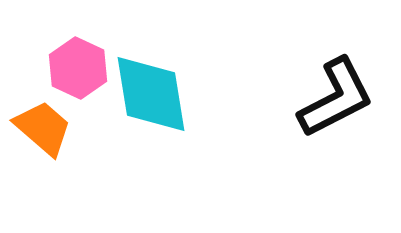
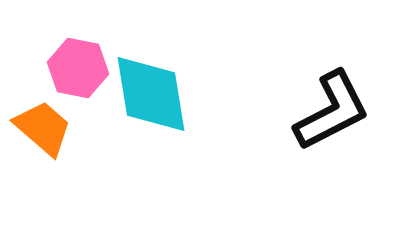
pink hexagon: rotated 14 degrees counterclockwise
black L-shape: moved 4 px left, 13 px down
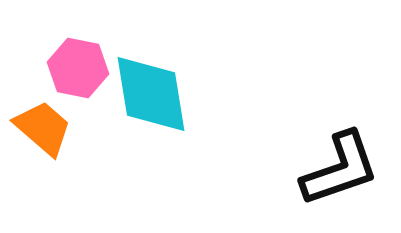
black L-shape: moved 8 px right, 58 px down; rotated 8 degrees clockwise
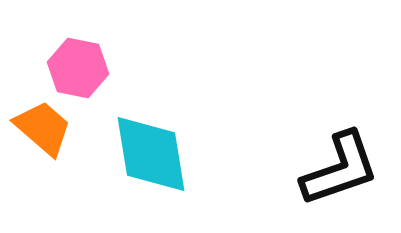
cyan diamond: moved 60 px down
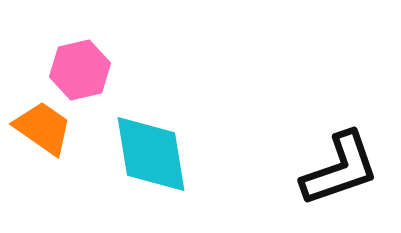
pink hexagon: moved 2 px right, 2 px down; rotated 24 degrees counterclockwise
orange trapezoid: rotated 6 degrees counterclockwise
